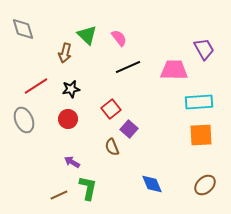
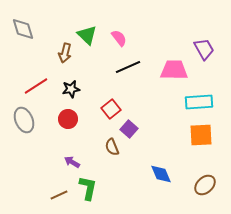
blue diamond: moved 9 px right, 10 px up
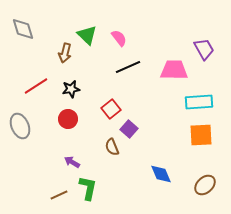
gray ellipse: moved 4 px left, 6 px down
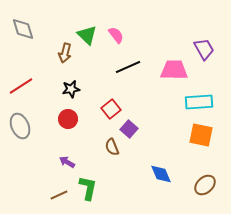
pink semicircle: moved 3 px left, 3 px up
red line: moved 15 px left
orange square: rotated 15 degrees clockwise
purple arrow: moved 5 px left
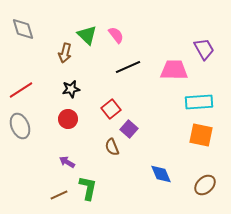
red line: moved 4 px down
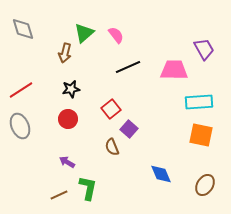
green triangle: moved 3 px left, 2 px up; rotated 35 degrees clockwise
brown ellipse: rotated 15 degrees counterclockwise
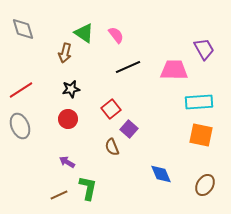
green triangle: rotated 45 degrees counterclockwise
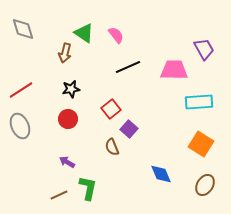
orange square: moved 9 px down; rotated 20 degrees clockwise
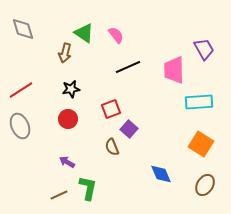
pink trapezoid: rotated 92 degrees counterclockwise
red square: rotated 18 degrees clockwise
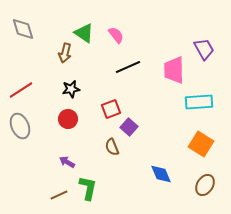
purple square: moved 2 px up
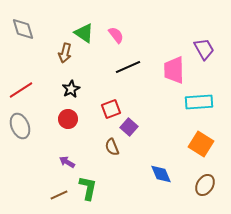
black star: rotated 18 degrees counterclockwise
